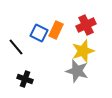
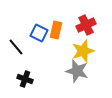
orange rectangle: rotated 12 degrees counterclockwise
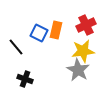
yellow star: rotated 10 degrees clockwise
gray star: moved 1 px right, 1 px up; rotated 15 degrees clockwise
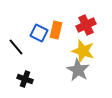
yellow star: rotated 25 degrees clockwise
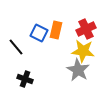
red cross: moved 4 px down
yellow star: rotated 10 degrees counterclockwise
